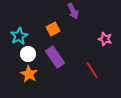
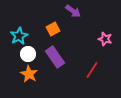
purple arrow: rotated 28 degrees counterclockwise
red line: rotated 66 degrees clockwise
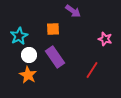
orange square: rotated 24 degrees clockwise
white circle: moved 1 px right, 1 px down
orange star: moved 1 px left, 1 px down
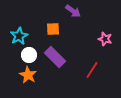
purple rectangle: rotated 10 degrees counterclockwise
